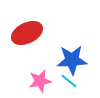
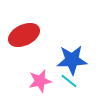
red ellipse: moved 3 px left, 2 px down
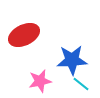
cyan line: moved 12 px right, 3 px down
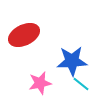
blue star: moved 1 px down
pink star: moved 2 px down
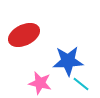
blue star: moved 4 px left
pink star: rotated 25 degrees clockwise
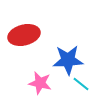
red ellipse: rotated 12 degrees clockwise
blue star: moved 1 px up
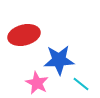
blue star: moved 9 px left
pink star: moved 3 px left; rotated 15 degrees clockwise
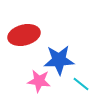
pink star: moved 2 px right, 2 px up; rotated 20 degrees counterclockwise
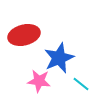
blue star: moved 2 px up; rotated 20 degrees counterclockwise
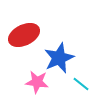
red ellipse: rotated 12 degrees counterclockwise
pink star: moved 2 px left, 1 px down
